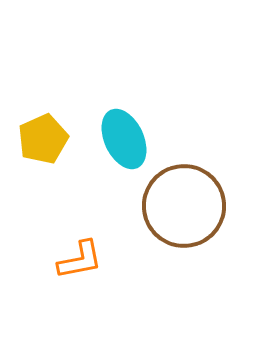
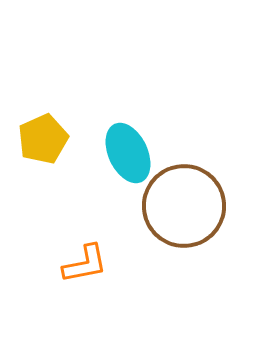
cyan ellipse: moved 4 px right, 14 px down
orange L-shape: moved 5 px right, 4 px down
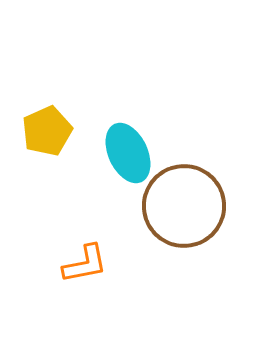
yellow pentagon: moved 4 px right, 8 px up
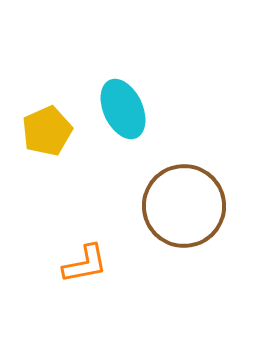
cyan ellipse: moved 5 px left, 44 px up
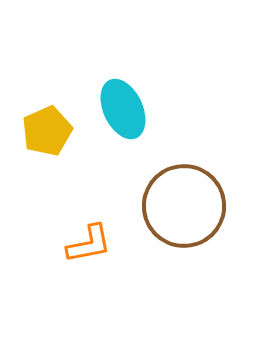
orange L-shape: moved 4 px right, 20 px up
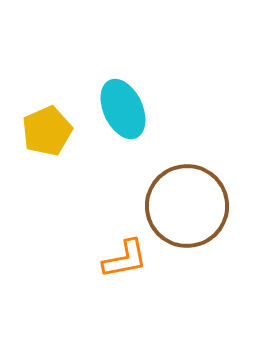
brown circle: moved 3 px right
orange L-shape: moved 36 px right, 15 px down
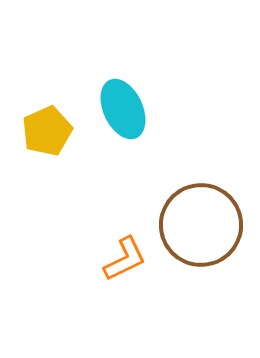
brown circle: moved 14 px right, 19 px down
orange L-shape: rotated 15 degrees counterclockwise
